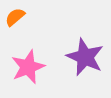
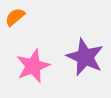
pink star: moved 5 px right, 1 px up
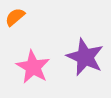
pink star: moved 1 px down; rotated 20 degrees counterclockwise
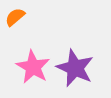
purple star: moved 10 px left, 11 px down
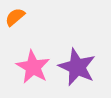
purple star: moved 2 px right, 1 px up
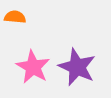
orange semicircle: rotated 45 degrees clockwise
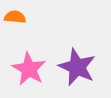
pink star: moved 4 px left, 2 px down
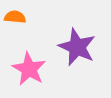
purple star: moved 20 px up
